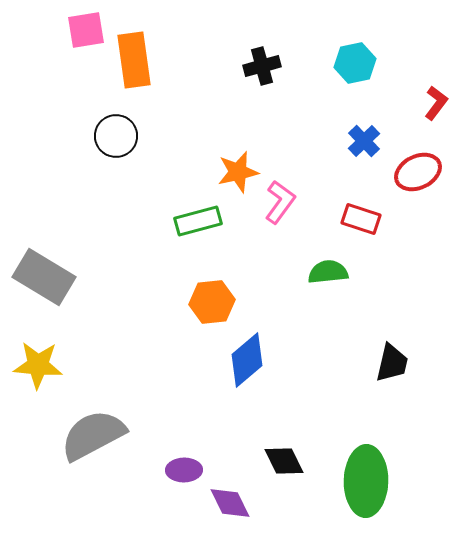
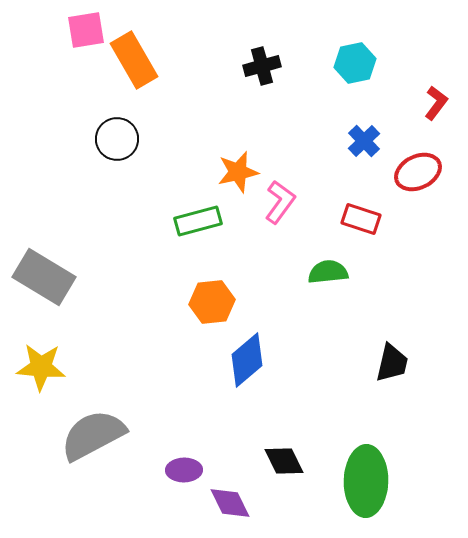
orange rectangle: rotated 22 degrees counterclockwise
black circle: moved 1 px right, 3 px down
yellow star: moved 3 px right, 2 px down
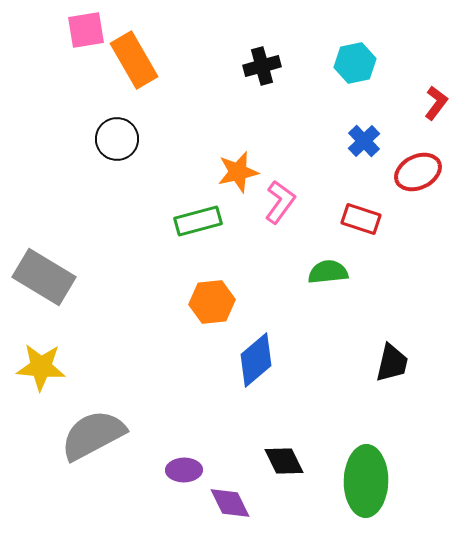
blue diamond: moved 9 px right
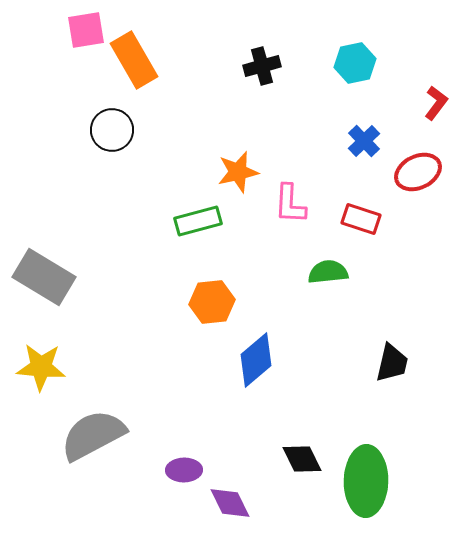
black circle: moved 5 px left, 9 px up
pink L-shape: moved 10 px right, 2 px down; rotated 147 degrees clockwise
black diamond: moved 18 px right, 2 px up
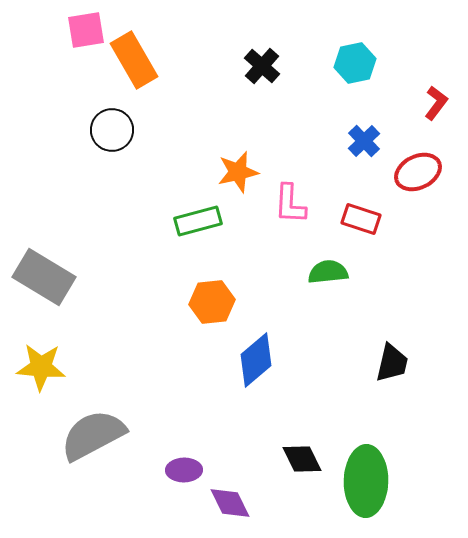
black cross: rotated 33 degrees counterclockwise
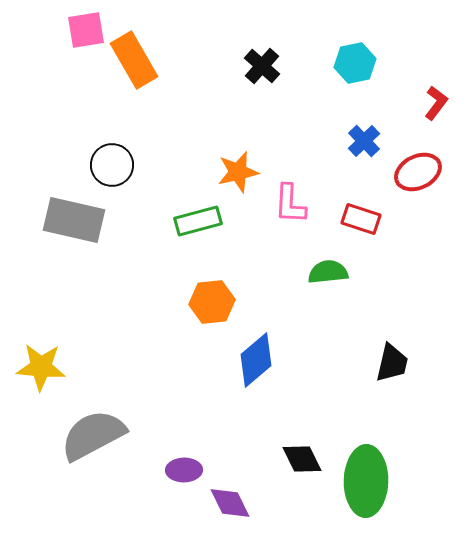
black circle: moved 35 px down
gray rectangle: moved 30 px right, 57 px up; rotated 18 degrees counterclockwise
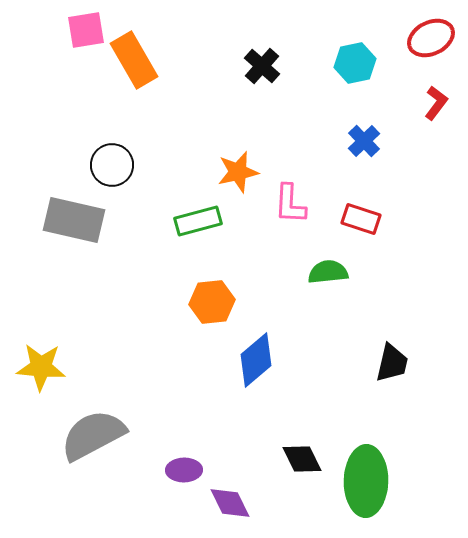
red ellipse: moved 13 px right, 134 px up
